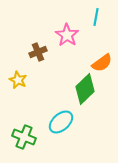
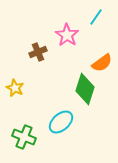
cyan line: rotated 24 degrees clockwise
yellow star: moved 3 px left, 8 px down
green diamond: rotated 28 degrees counterclockwise
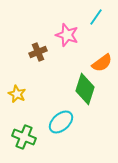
pink star: rotated 15 degrees counterclockwise
yellow star: moved 2 px right, 6 px down
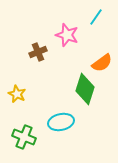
cyan ellipse: rotated 30 degrees clockwise
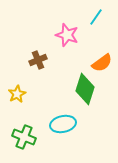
brown cross: moved 8 px down
yellow star: rotated 18 degrees clockwise
cyan ellipse: moved 2 px right, 2 px down
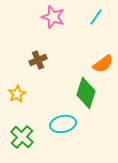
pink star: moved 14 px left, 18 px up
orange semicircle: moved 1 px right, 1 px down
green diamond: moved 1 px right, 4 px down
green cross: moved 2 px left; rotated 20 degrees clockwise
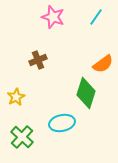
yellow star: moved 1 px left, 3 px down
cyan ellipse: moved 1 px left, 1 px up
